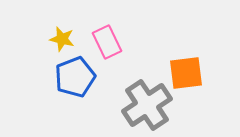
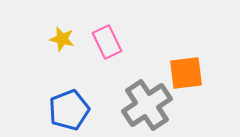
blue pentagon: moved 6 px left, 33 px down
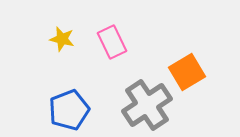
pink rectangle: moved 5 px right
orange square: moved 1 px right, 1 px up; rotated 24 degrees counterclockwise
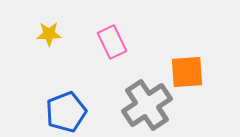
yellow star: moved 13 px left, 5 px up; rotated 15 degrees counterclockwise
orange square: rotated 27 degrees clockwise
blue pentagon: moved 3 px left, 2 px down
